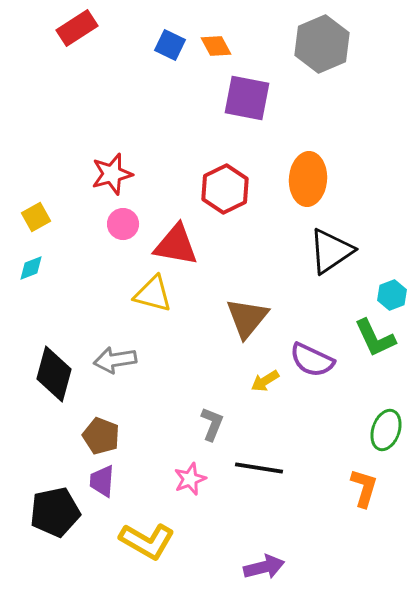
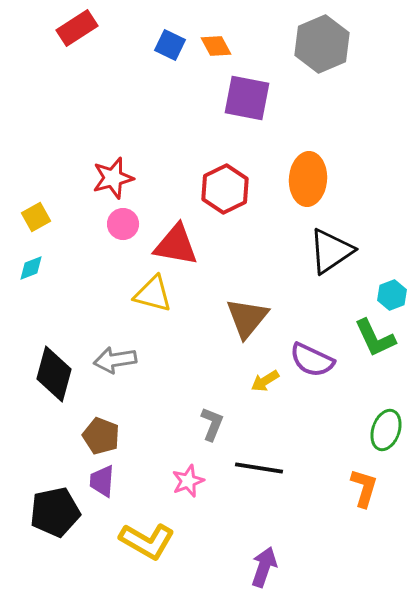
red star: moved 1 px right, 4 px down
pink star: moved 2 px left, 2 px down
purple arrow: rotated 57 degrees counterclockwise
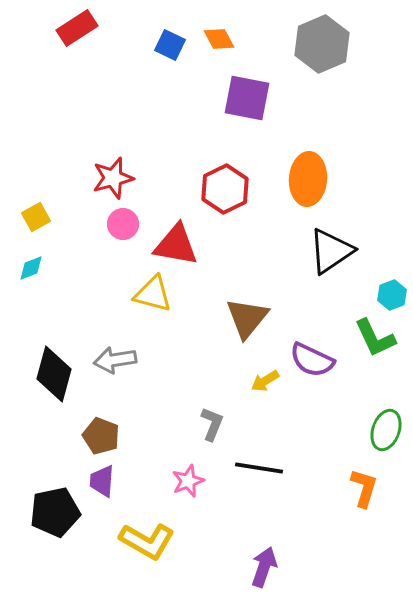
orange diamond: moved 3 px right, 7 px up
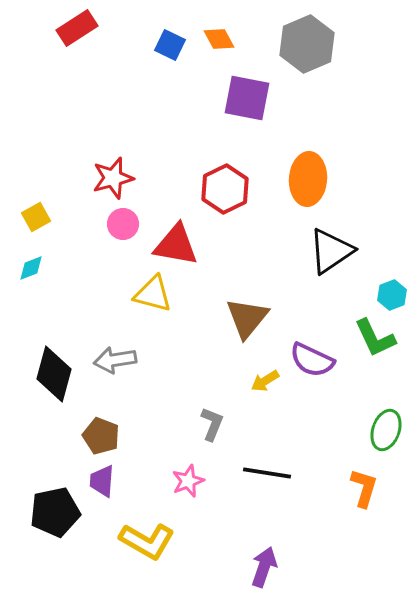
gray hexagon: moved 15 px left
black line: moved 8 px right, 5 px down
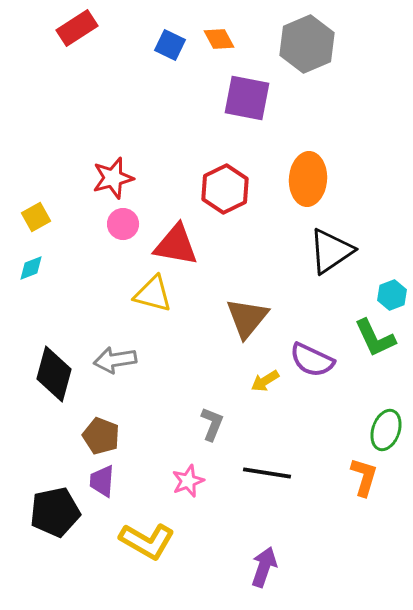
orange L-shape: moved 11 px up
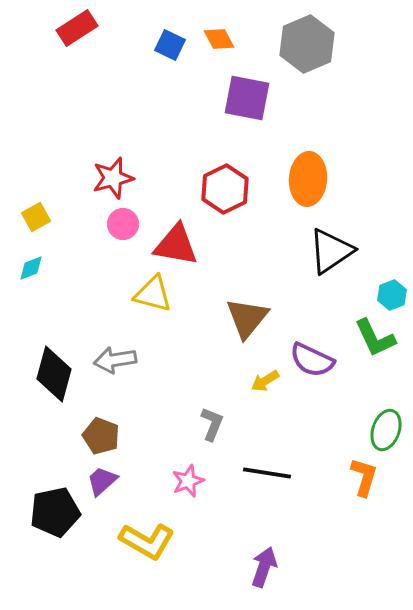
purple trapezoid: rotated 44 degrees clockwise
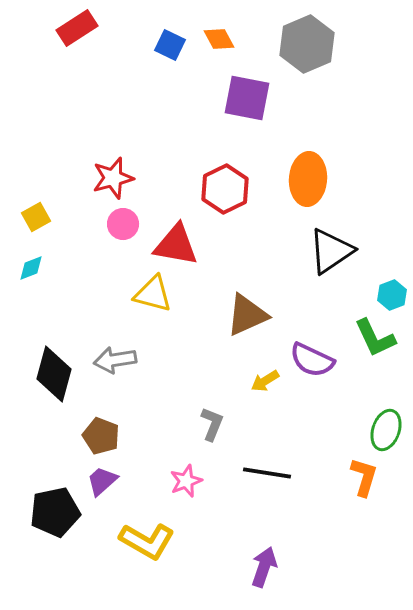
brown triangle: moved 3 px up; rotated 27 degrees clockwise
pink star: moved 2 px left
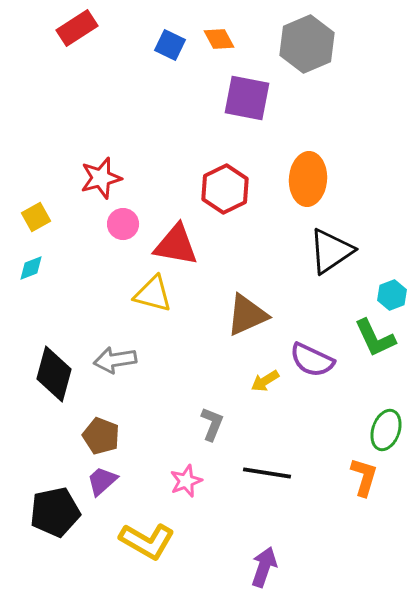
red star: moved 12 px left
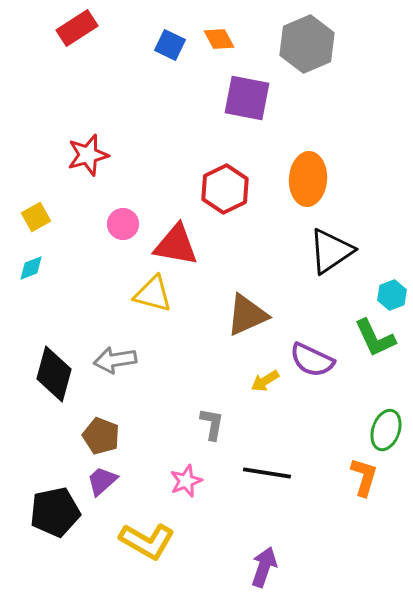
red star: moved 13 px left, 23 px up
gray L-shape: rotated 12 degrees counterclockwise
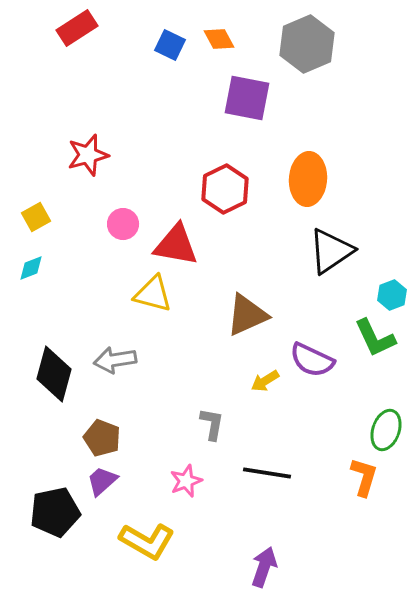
brown pentagon: moved 1 px right, 2 px down
